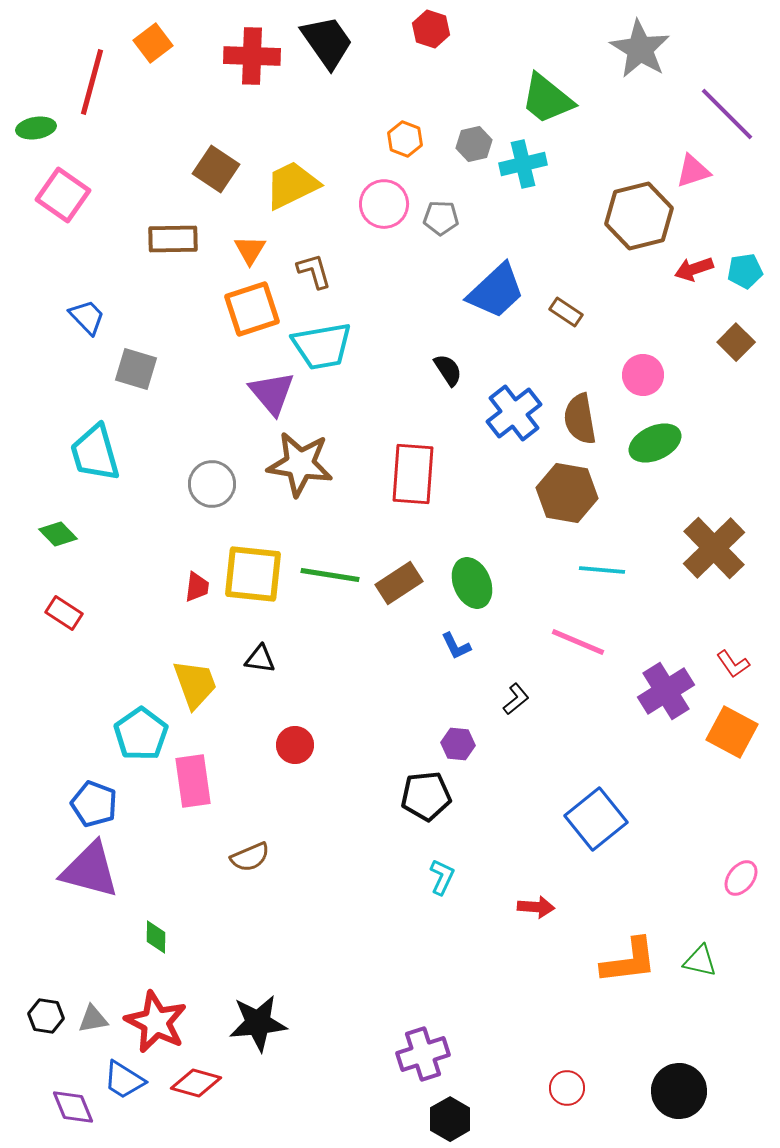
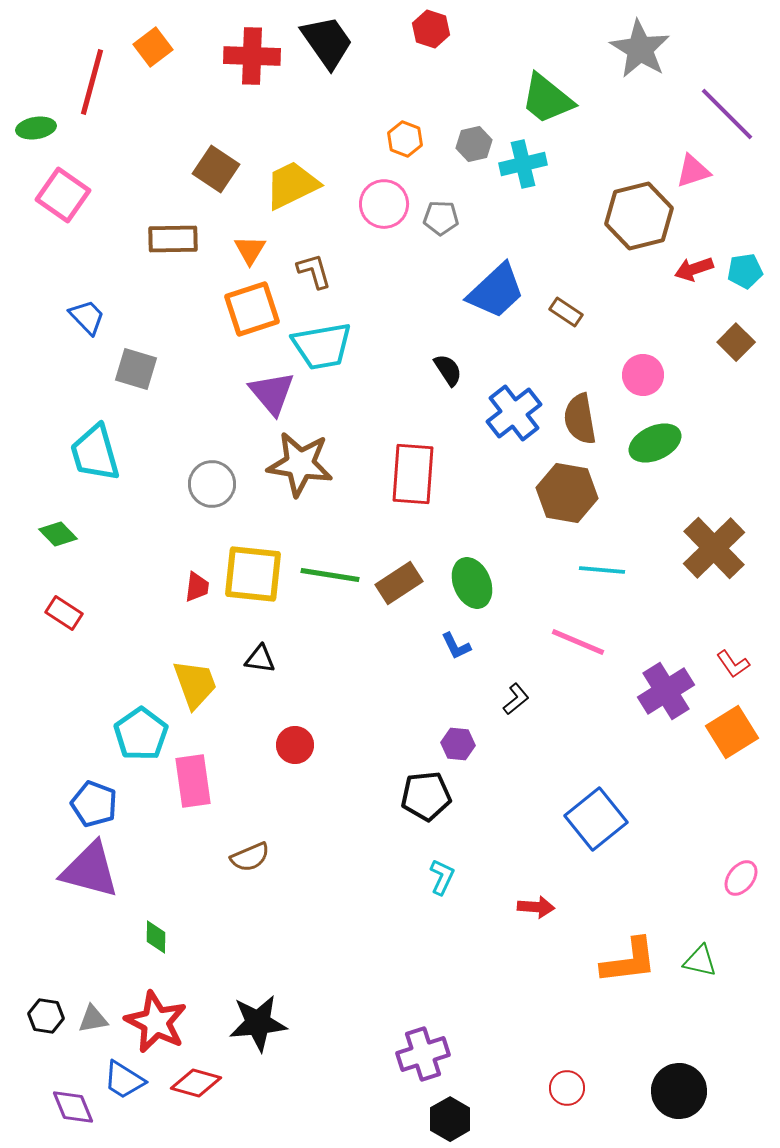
orange square at (153, 43): moved 4 px down
orange square at (732, 732): rotated 30 degrees clockwise
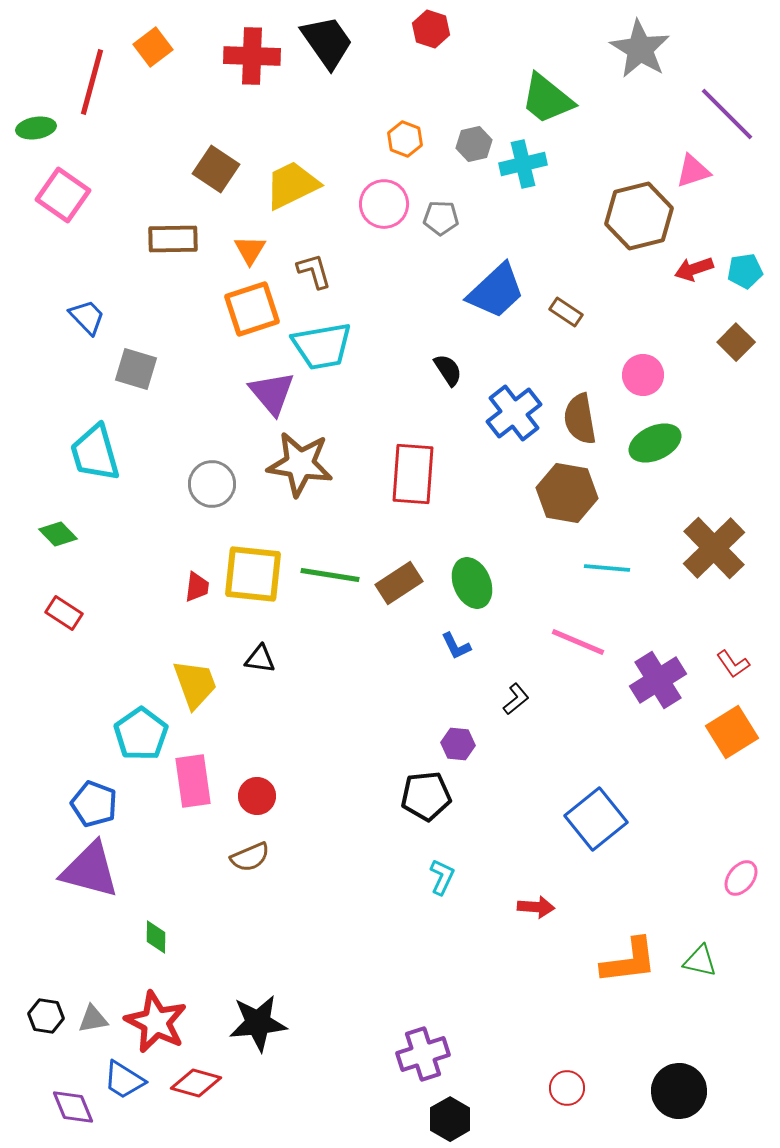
cyan line at (602, 570): moved 5 px right, 2 px up
purple cross at (666, 691): moved 8 px left, 11 px up
red circle at (295, 745): moved 38 px left, 51 px down
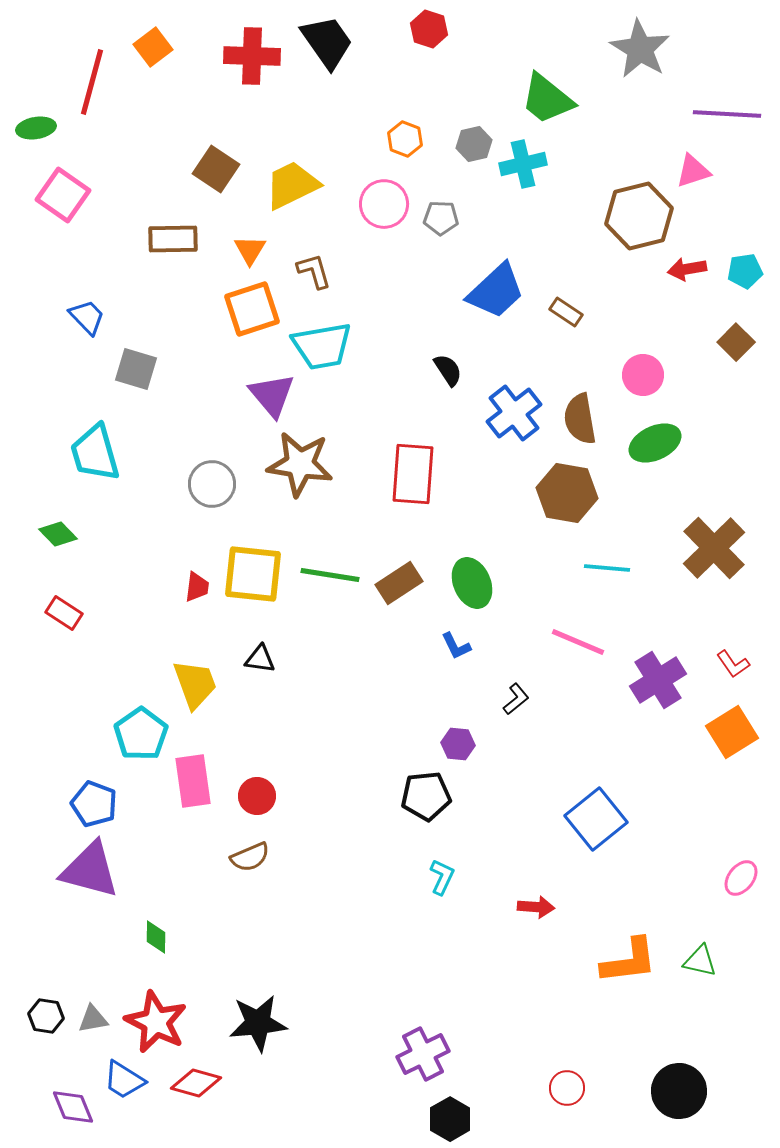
red hexagon at (431, 29): moved 2 px left
purple line at (727, 114): rotated 42 degrees counterclockwise
red arrow at (694, 269): moved 7 px left; rotated 9 degrees clockwise
purple triangle at (272, 393): moved 2 px down
purple cross at (423, 1054): rotated 9 degrees counterclockwise
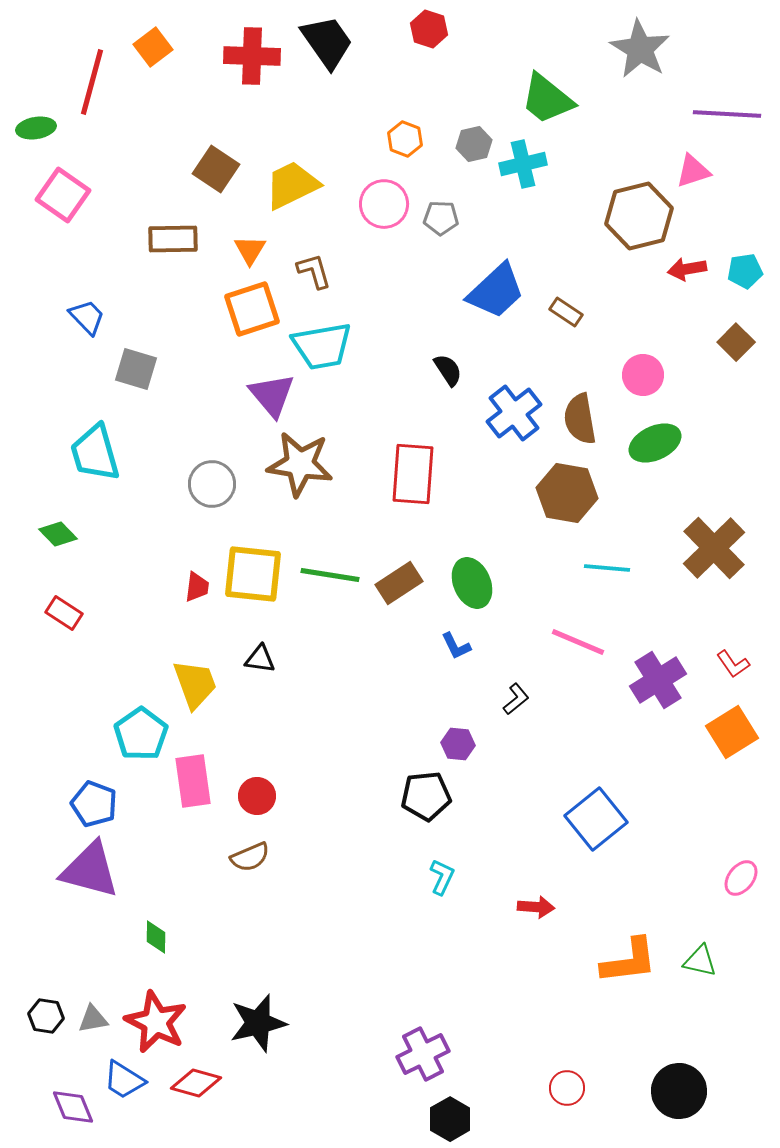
black star at (258, 1023): rotated 8 degrees counterclockwise
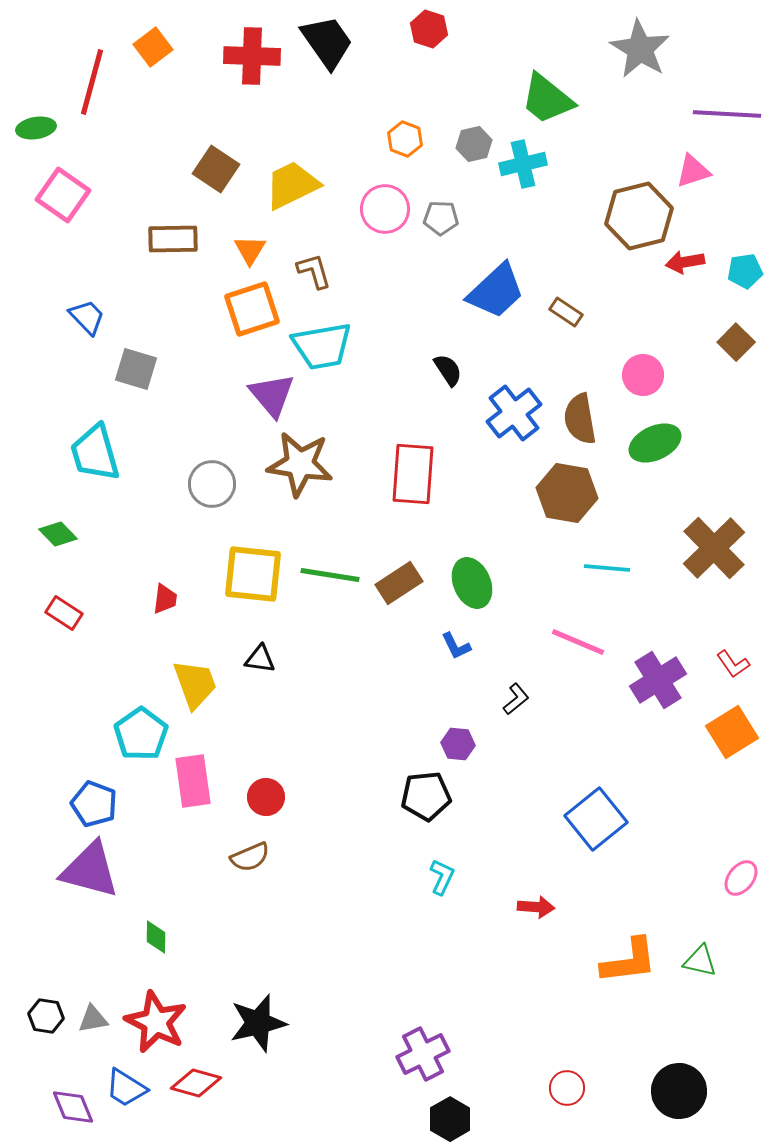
pink circle at (384, 204): moved 1 px right, 5 px down
red arrow at (687, 269): moved 2 px left, 7 px up
red trapezoid at (197, 587): moved 32 px left, 12 px down
red circle at (257, 796): moved 9 px right, 1 px down
blue trapezoid at (124, 1080): moved 2 px right, 8 px down
